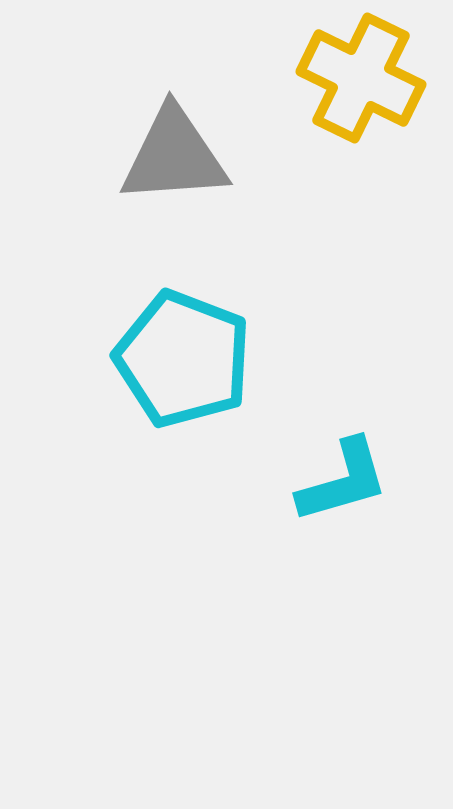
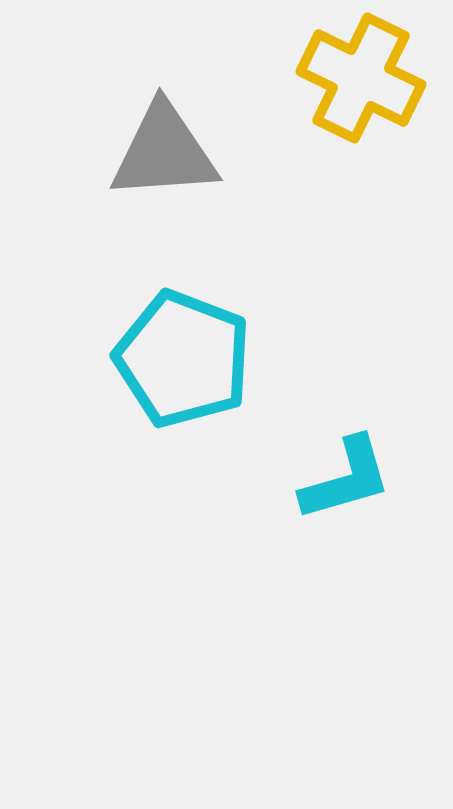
gray triangle: moved 10 px left, 4 px up
cyan L-shape: moved 3 px right, 2 px up
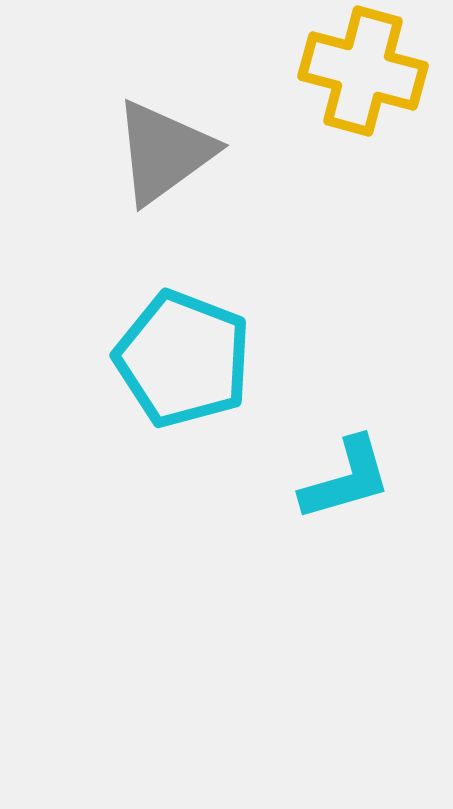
yellow cross: moved 2 px right, 7 px up; rotated 11 degrees counterclockwise
gray triangle: rotated 32 degrees counterclockwise
